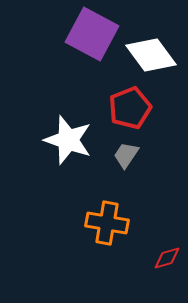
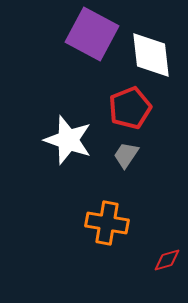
white diamond: rotated 30 degrees clockwise
red diamond: moved 2 px down
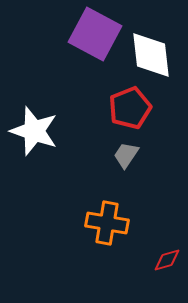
purple square: moved 3 px right
white star: moved 34 px left, 9 px up
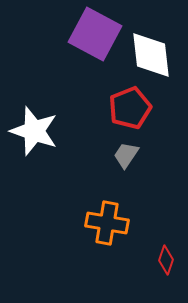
red diamond: moved 1 px left; rotated 56 degrees counterclockwise
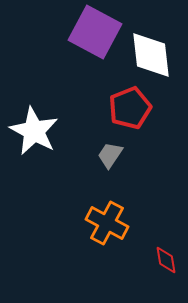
purple square: moved 2 px up
white star: rotated 9 degrees clockwise
gray trapezoid: moved 16 px left
orange cross: rotated 18 degrees clockwise
red diamond: rotated 28 degrees counterclockwise
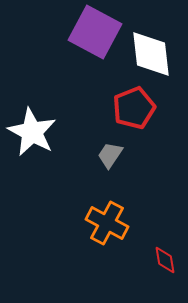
white diamond: moved 1 px up
red pentagon: moved 4 px right
white star: moved 2 px left, 1 px down
red diamond: moved 1 px left
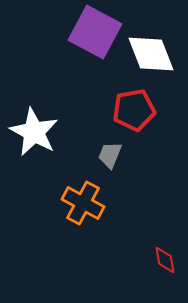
white diamond: rotated 15 degrees counterclockwise
red pentagon: moved 2 px down; rotated 12 degrees clockwise
white star: moved 2 px right
gray trapezoid: rotated 12 degrees counterclockwise
orange cross: moved 24 px left, 20 px up
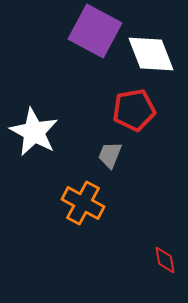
purple square: moved 1 px up
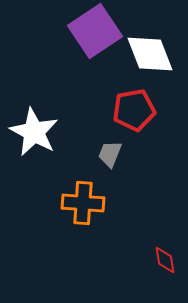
purple square: rotated 28 degrees clockwise
white diamond: moved 1 px left
gray trapezoid: moved 1 px up
orange cross: rotated 24 degrees counterclockwise
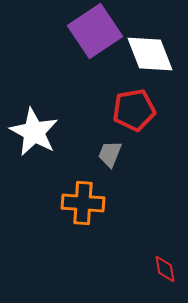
red diamond: moved 9 px down
